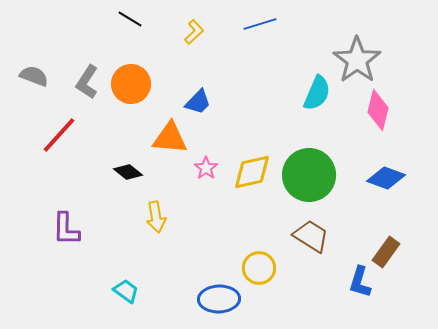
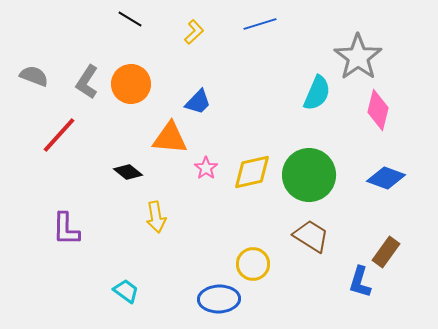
gray star: moved 1 px right, 3 px up
yellow circle: moved 6 px left, 4 px up
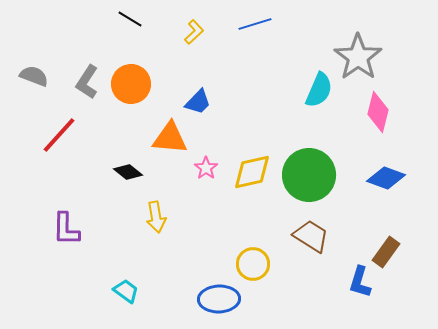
blue line: moved 5 px left
cyan semicircle: moved 2 px right, 3 px up
pink diamond: moved 2 px down
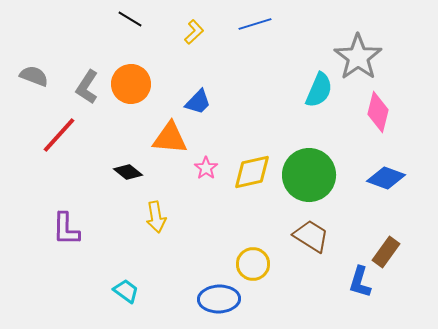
gray L-shape: moved 5 px down
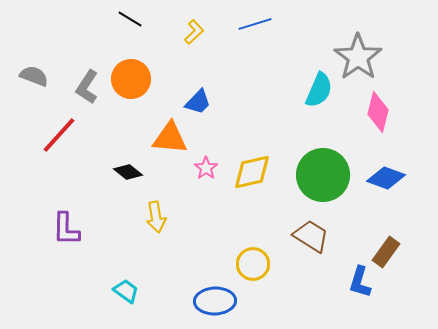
orange circle: moved 5 px up
green circle: moved 14 px right
blue ellipse: moved 4 px left, 2 px down
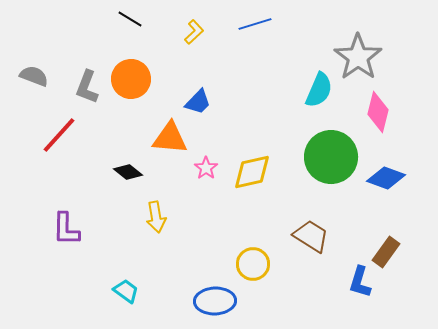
gray L-shape: rotated 12 degrees counterclockwise
green circle: moved 8 px right, 18 px up
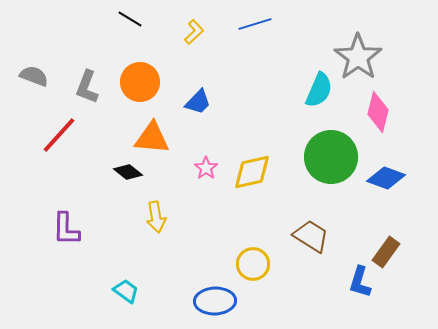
orange circle: moved 9 px right, 3 px down
orange triangle: moved 18 px left
